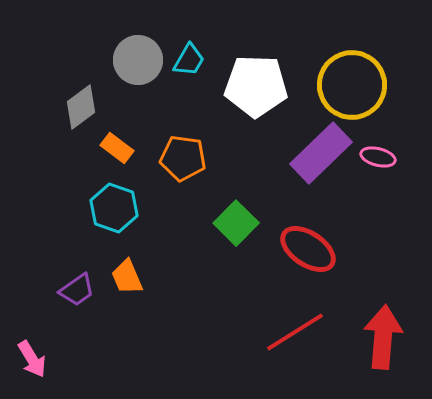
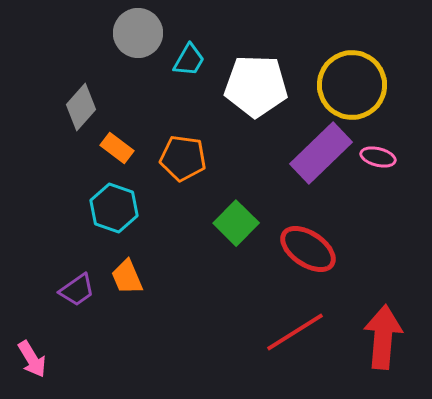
gray circle: moved 27 px up
gray diamond: rotated 12 degrees counterclockwise
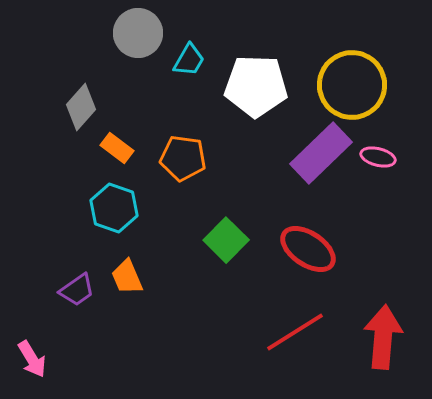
green square: moved 10 px left, 17 px down
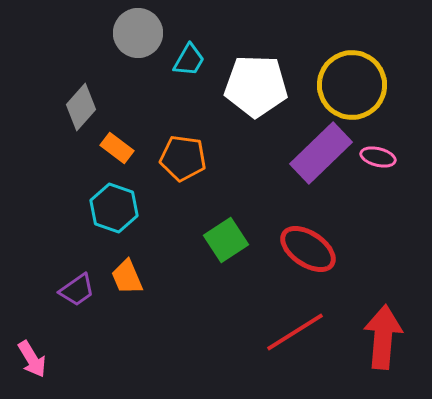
green square: rotated 12 degrees clockwise
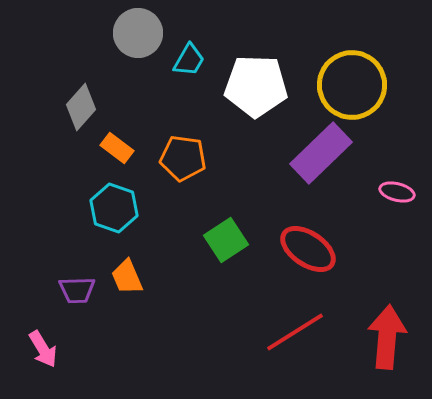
pink ellipse: moved 19 px right, 35 px down
purple trapezoid: rotated 33 degrees clockwise
red arrow: moved 4 px right
pink arrow: moved 11 px right, 10 px up
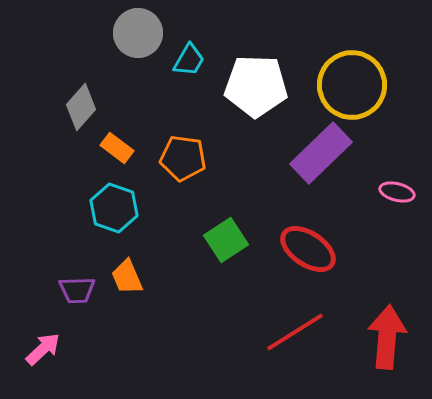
pink arrow: rotated 102 degrees counterclockwise
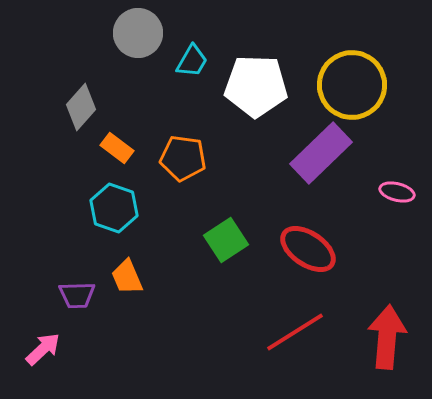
cyan trapezoid: moved 3 px right, 1 px down
purple trapezoid: moved 5 px down
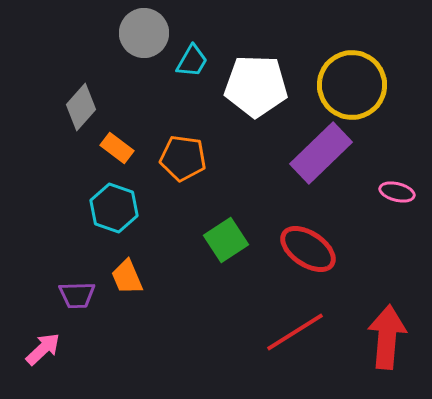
gray circle: moved 6 px right
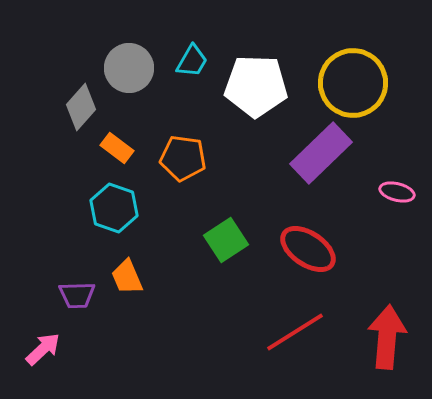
gray circle: moved 15 px left, 35 px down
yellow circle: moved 1 px right, 2 px up
